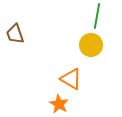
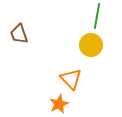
brown trapezoid: moved 4 px right
orange triangle: rotated 15 degrees clockwise
orange star: rotated 18 degrees clockwise
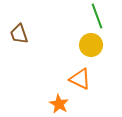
green line: rotated 30 degrees counterclockwise
orange triangle: moved 9 px right; rotated 20 degrees counterclockwise
orange star: rotated 18 degrees counterclockwise
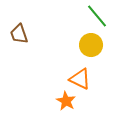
green line: rotated 20 degrees counterclockwise
orange star: moved 7 px right, 3 px up
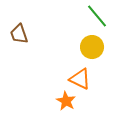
yellow circle: moved 1 px right, 2 px down
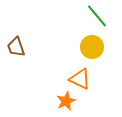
brown trapezoid: moved 3 px left, 13 px down
orange star: rotated 18 degrees clockwise
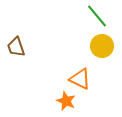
yellow circle: moved 10 px right, 1 px up
orange star: rotated 24 degrees counterclockwise
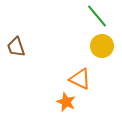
orange star: moved 1 px down
